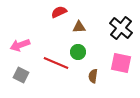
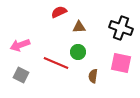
black cross: rotated 20 degrees counterclockwise
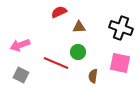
pink square: moved 1 px left
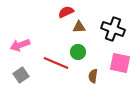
red semicircle: moved 7 px right
black cross: moved 8 px left, 1 px down
gray square: rotated 28 degrees clockwise
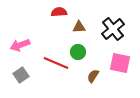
red semicircle: moved 7 px left; rotated 21 degrees clockwise
black cross: rotated 30 degrees clockwise
brown semicircle: rotated 24 degrees clockwise
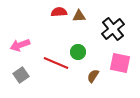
brown triangle: moved 11 px up
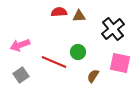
red line: moved 2 px left, 1 px up
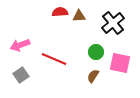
red semicircle: moved 1 px right
black cross: moved 6 px up
green circle: moved 18 px right
red line: moved 3 px up
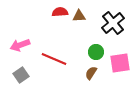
pink square: rotated 20 degrees counterclockwise
brown semicircle: moved 2 px left, 3 px up
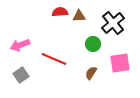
green circle: moved 3 px left, 8 px up
